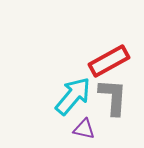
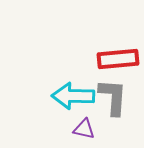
red rectangle: moved 9 px right, 2 px up; rotated 24 degrees clockwise
cyan arrow: rotated 129 degrees counterclockwise
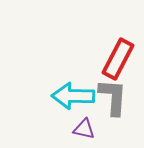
red rectangle: rotated 57 degrees counterclockwise
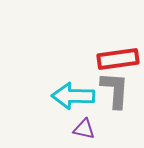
red rectangle: rotated 54 degrees clockwise
gray L-shape: moved 2 px right, 7 px up
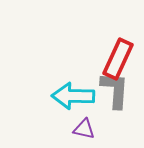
red rectangle: rotated 57 degrees counterclockwise
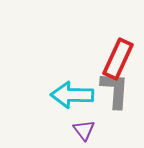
cyan arrow: moved 1 px left, 1 px up
purple triangle: moved 1 px down; rotated 40 degrees clockwise
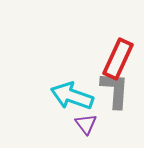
cyan arrow: moved 1 px down; rotated 18 degrees clockwise
purple triangle: moved 2 px right, 6 px up
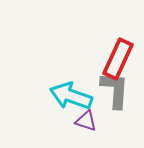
cyan arrow: moved 1 px left
purple triangle: moved 3 px up; rotated 35 degrees counterclockwise
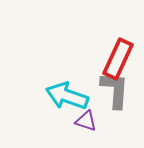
cyan arrow: moved 4 px left
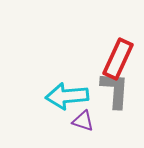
cyan arrow: rotated 24 degrees counterclockwise
purple triangle: moved 3 px left
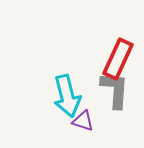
cyan arrow: rotated 99 degrees counterclockwise
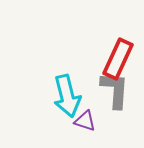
purple triangle: moved 2 px right
